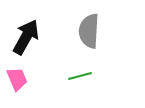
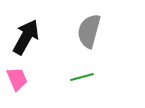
gray semicircle: rotated 12 degrees clockwise
green line: moved 2 px right, 1 px down
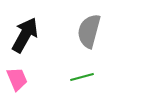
black arrow: moved 1 px left, 2 px up
